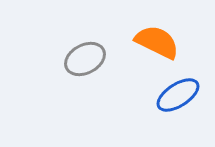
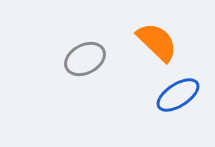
orange semicircle: rotated 18 degrees clockwise
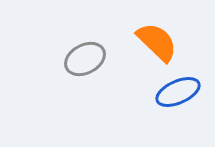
blue ellipse: moved 3 px up; rotated 9 degrees clockwise
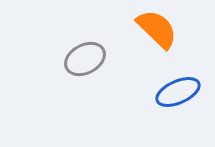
orange semicircle: moved 13 px up
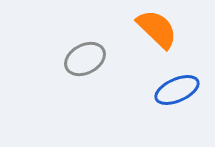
blue ellipse: moved 1 px left, 2 px up
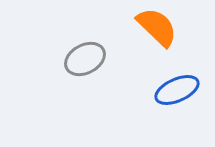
orange semicircle: moved 2 px up
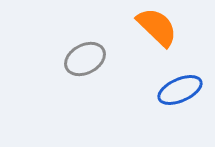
blue ellipse: moved 3 px right
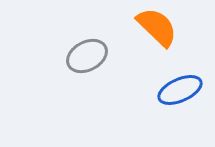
gray ellipse: moved 2 px right, 3 px up
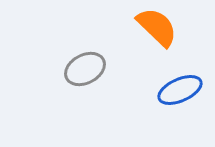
gray ellipse: moved 2 px left, 13 px down
